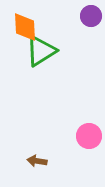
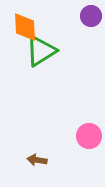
brown arrow: moved 1 px up
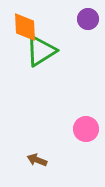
purple circle: moved 3 px left, 3 px down
pink circle: moved 3 px left, 7 px up
brown arrow: rotated 12 degrees clockwise
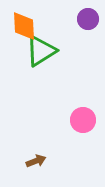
orange diamond: moved 1 px left, 1 px up
pink circle: moved 3 px left, 9 px up
brown arrow: moved 1 px left, 1 px down; rotated 138 degrees clockwise
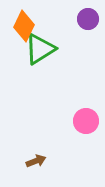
orange diamond: rotated 28 degrees clockwise
green triangle: moved 1 px left, 2 px up
pink circle: moved 3 px right, 1 px down
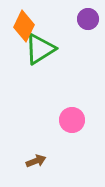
pink circle: moved 14 px left, 1 px up
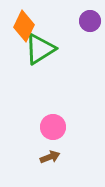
purple circle: moved 2 px right, 2 px down
pink circle: moved 19 px left, 7 px down
brown arrow: moved 14 px right, 4 px up
